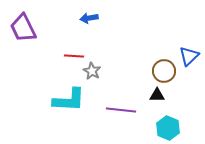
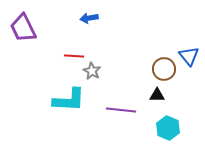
blue triangle: rotated 25 degrees counterclockwise
brown circle: moved 2 px up
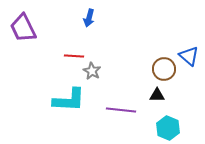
blue arrow: rotated 66 degrees counterclockwise
blue triangle: rotated 10 degrees counterclockwise
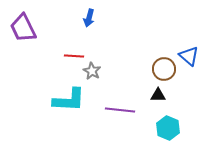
black triangle: moved 1 px right
purple line: moved 1 px left
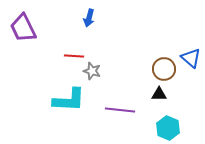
blue triangle: moved 2 px right, 2 px down
gray star: rotated 12 degrees counterclockwise
black triangle: moved 1 px right, 1 px up
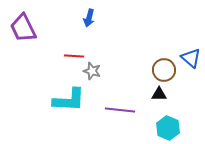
brown circle: moved 1 px down
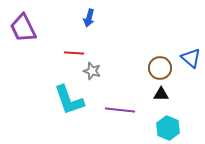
red line: moved 3 px up
brown circle: moved 4 px left, 2 px up
black triangle: moved 2 px right
cyan L-shape: rotated 68 degrees clockwise
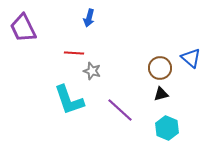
black triangle: rotated 14 degrees counterclockwise
purple line: rotated 36 degrees clockwise
cyan hexagon: moved 1 px left
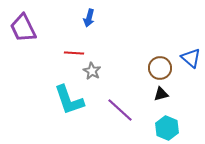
gray star: rotated 12 degrees clockwise
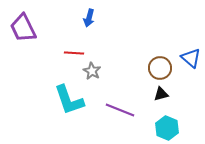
purple line: rotated 20 degrees counterclockwise
